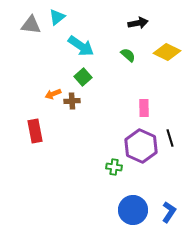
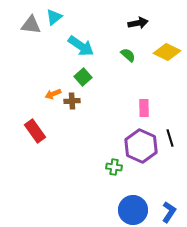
cyan triangle: moved 3 px left
red rectangle: rotated 25 degrees counterclockwise
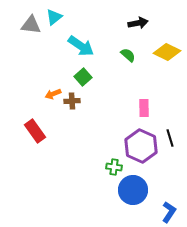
blue circle: moved 20 px up
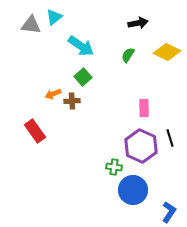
green semicircle: rotated 98 degrees counterclockwise
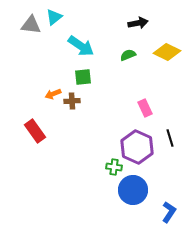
green semicircle: rotated 35 degrees clockwise
green square: rotated 36 degrees clockwise
pink rectangle: moved 1 px right; rotated 24 degrees counterclockwise
purple hexagon: moved 4 px left, 1 px down
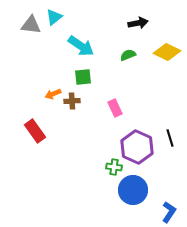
pink rectangle: moved 30 px left
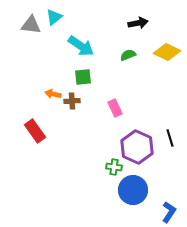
orange arrow: rotated 35 degrees clockwise
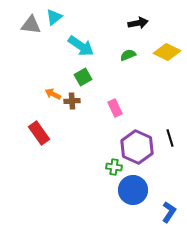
green square: rotated 24 degrees counterclockwise
orange arrow: rotated 14 degrees clockwise
red rectangle: moved 4 px right, 2 px down
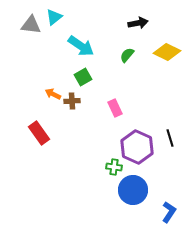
green semicircle: moved 1 px left; rotated 28 degrees counterclockwise
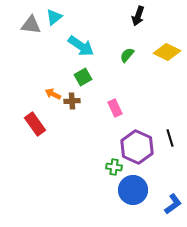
black arrow: moved 7 px up; rotated 120 degrees clockwise
red rectangle: moved 4 px left, 9 px up
blue L-shape: moved 4 px right, 8 px up; rotated 20 degrees clockwise
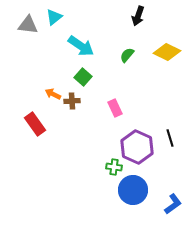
gray triangle: moved 3 px left
green square: rotated 18 degrees counterclockwise
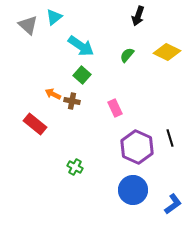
gray triangle: rotated 35 degrees clockwise
green square: moved 1 px left, 2 px up
brown cross: rotated 14 degrees clockwise
red rectangle: rotated 15 degrees counterclockwise
green cross: moved 39 px left; rotated 21 degrees clockwise
